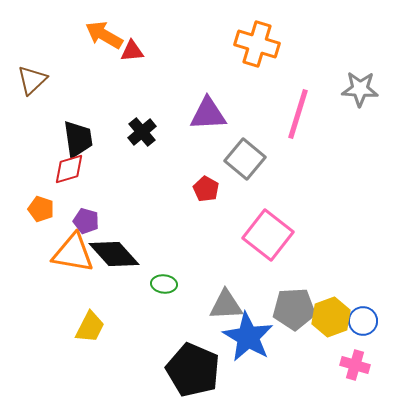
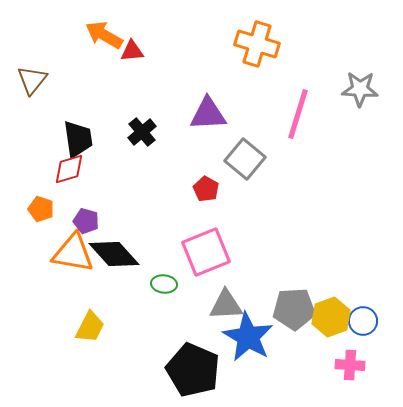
brown triangle: rotated 8 degrees counterclockwise
pink square: moved 62 px left, 17 px down; rotated 30 degrees clockwise
pink cross: moved 5 px left; rotated 12 degrees counterclockwise
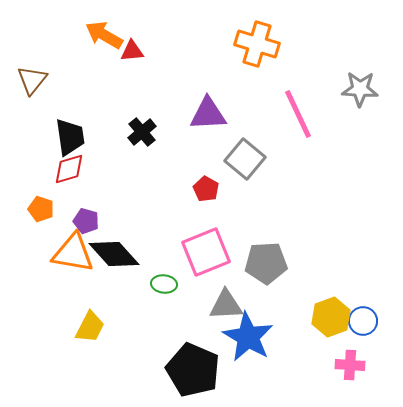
pink line: rotated 42 degrees counterclockwise
black trapezoid: moved 8 px left, 2 px up
gray pentagon: moved 28 px left, 46 px up
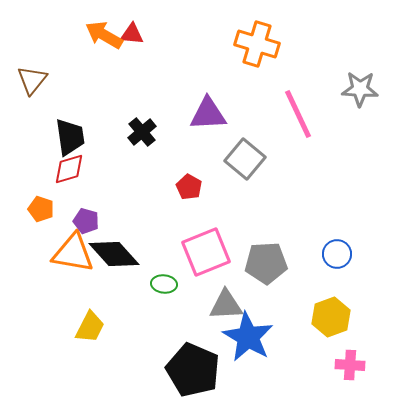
red triangle: moved 17 px up; rotated 10 degrees clockwise
red pentagon: moved 17 px left, 2 px up
blue circle: moved 26 px left, 67 px up
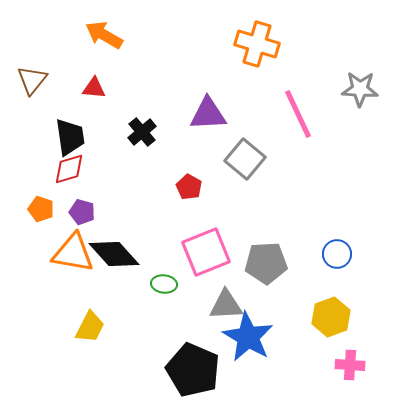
red triangle: moved 38 px left, 54 px down
purple pentagon: moved 4 px left, 9 px up
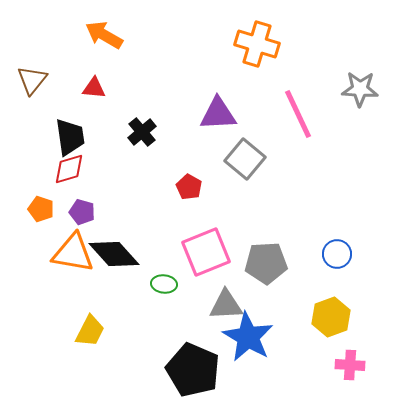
purple triangle: moved 10 px right
yellow trapezoid: moved 4 px down
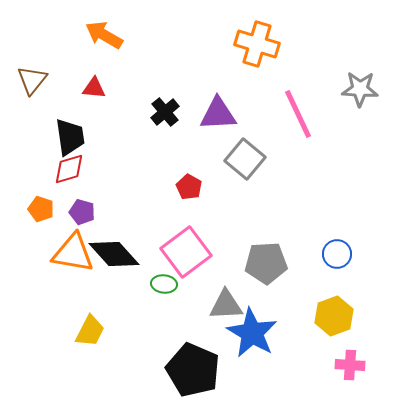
black cross: moved 23 px right, 20 px up
pink square: moved 20 px left; rotated 15 degrees counterclockwise
yellow hexagon: moved 3 px right, 1 px up
blue star: moved 4 px right, 4 px up
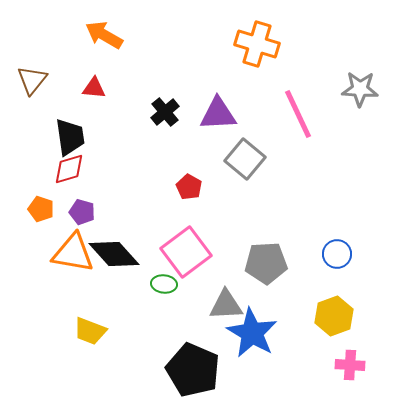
yellow trapezoid: rotated 84 degrees clockwise
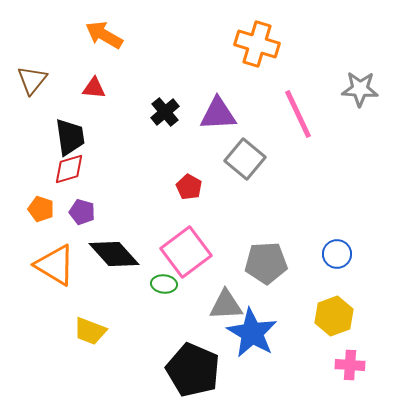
orange triangle: moved 18 px left, 12 px down; rotated 21 degrees clockwise
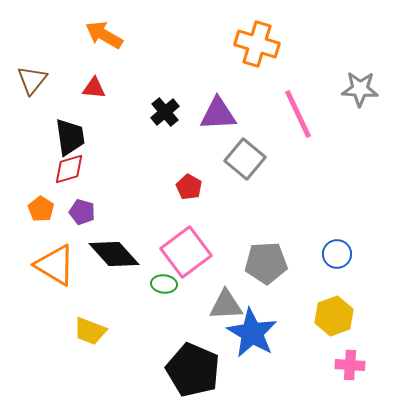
orange pentagon: rotated 15 degrees clockwise
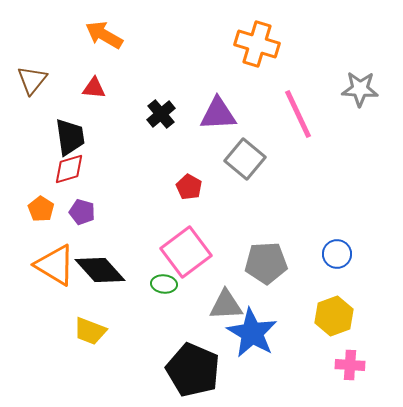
black cross: moved 4 px left, 2 px down
black diamond: moved 14 px left, 16 px down
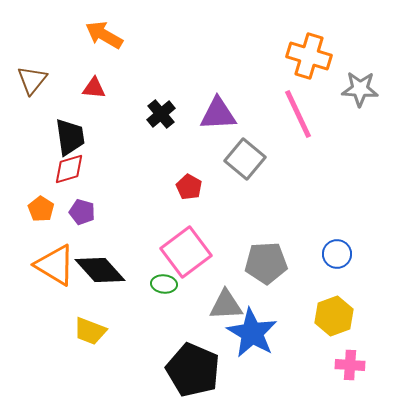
orange cross: moved 52 px right, 12 px down
